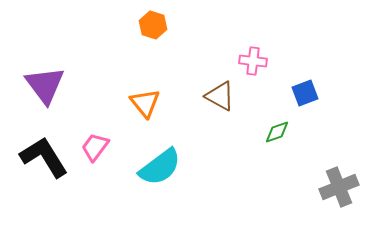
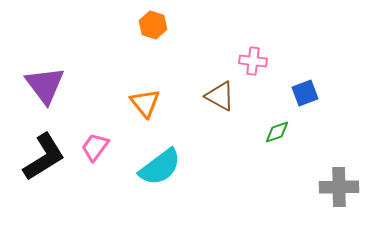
black L-shape: rotated 90 degrees clockwise
gray cross: rotated 21 degrees clockwise
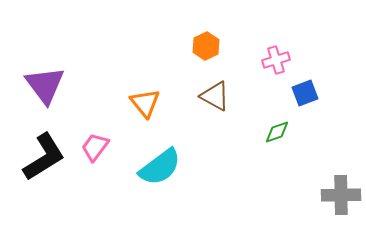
orange hexagon: moved 53 px right, 21 px down; rotated 16 degrees clockwise
pink cross: moved 23 px right, 1 px up; rotated 24 degrees counterclockwise
brown triangle: moved 5 px left
gray cross: moved 2 px right, 8 px down
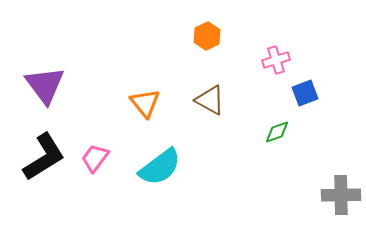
orange hexagon: moved 1 px right, 10 px up
brown triangle: moved 5 px left, 4 px down
pink trapezoid: moved 11 px down
